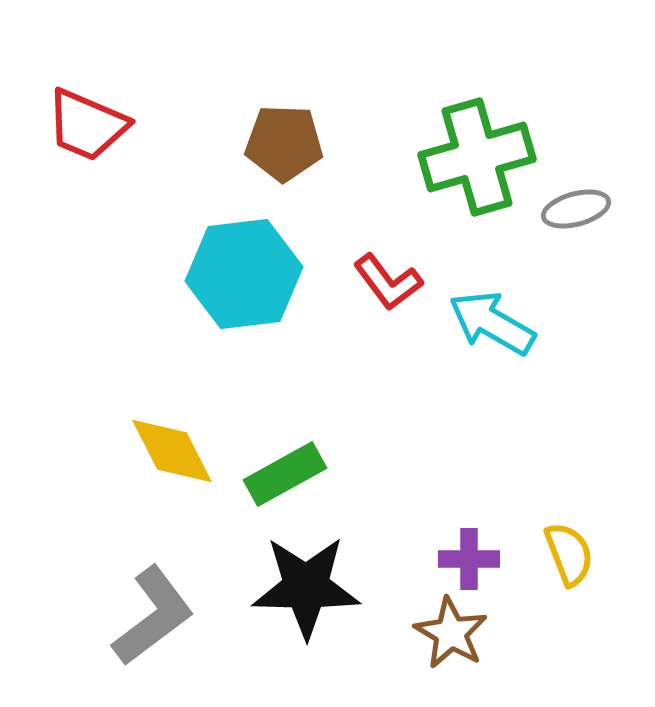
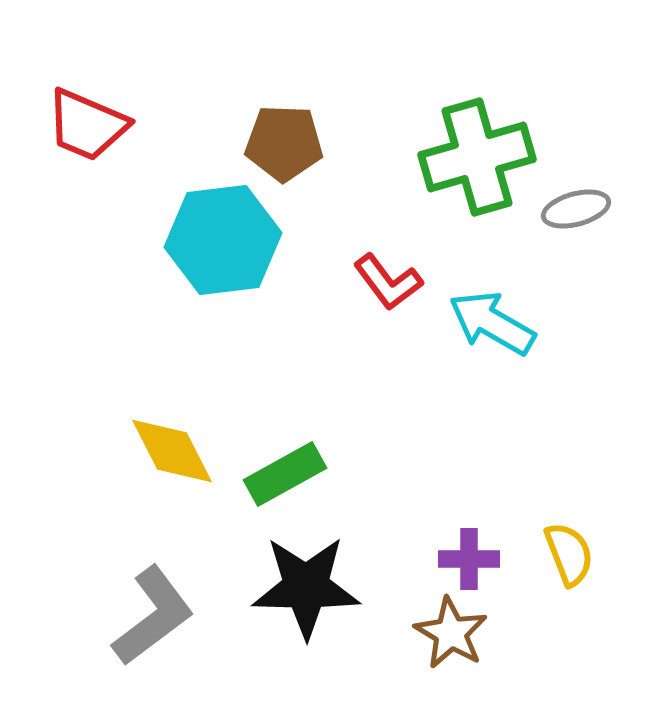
cyan hexagon: moved 21 px left, 34 px up
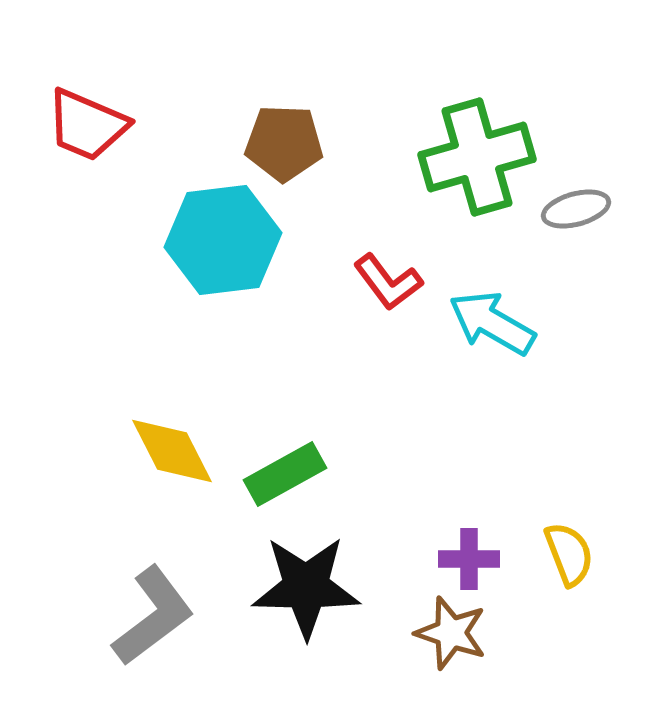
brown star: rotated 12 degrees counterclockwise
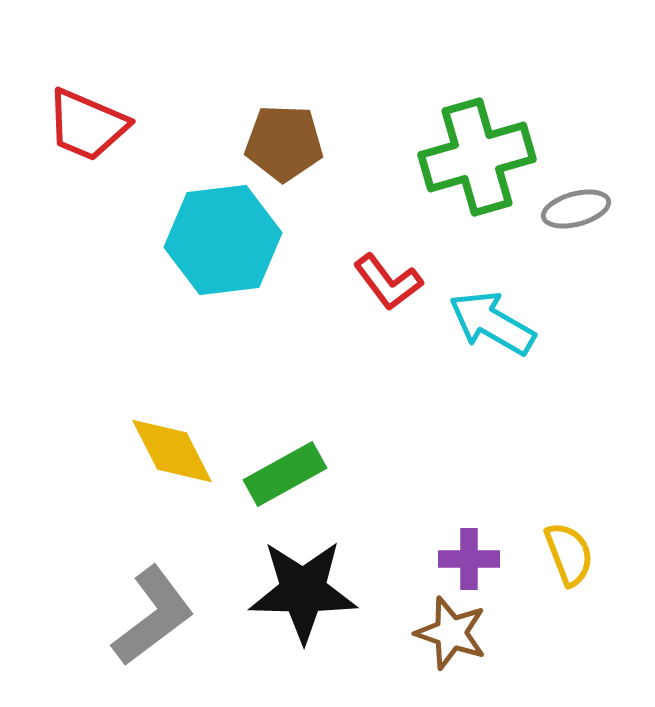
black star: moved 3 px left, 4 px down
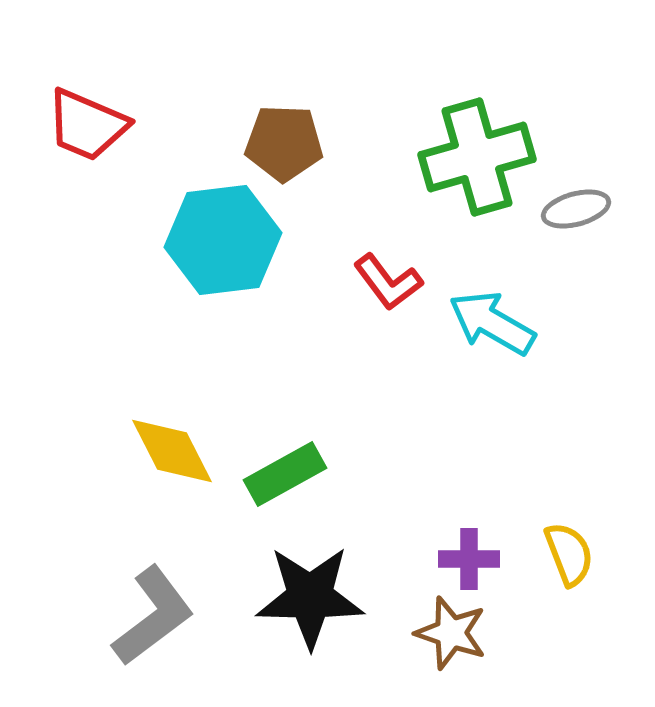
black star: moved 7 px right, 6 px down
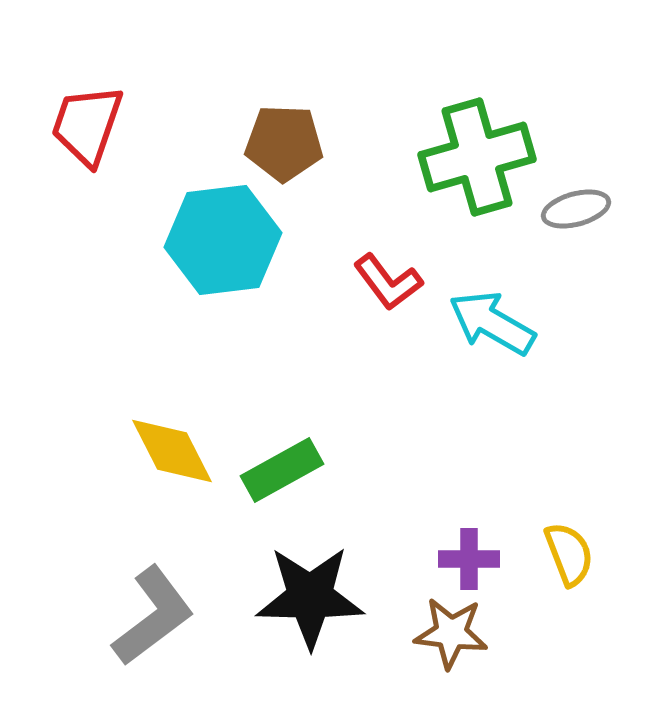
red trapezoid: rotated 86 degrees clockwise
green rectangle: moved 3 px left, 4 px up
brown star: rotated 12 degrees counterclockwise
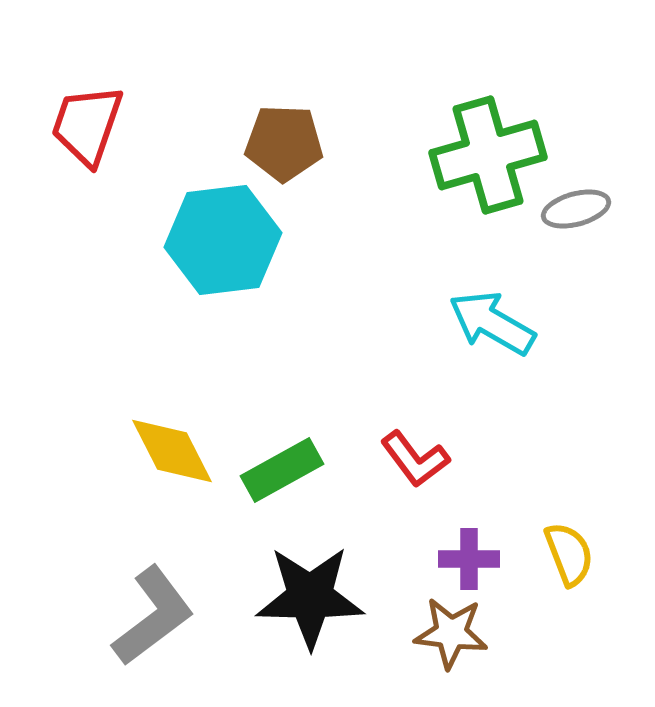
green cross: moved 11 px right, 2 px up
red L-shape: moved 27 px right, 177 px down
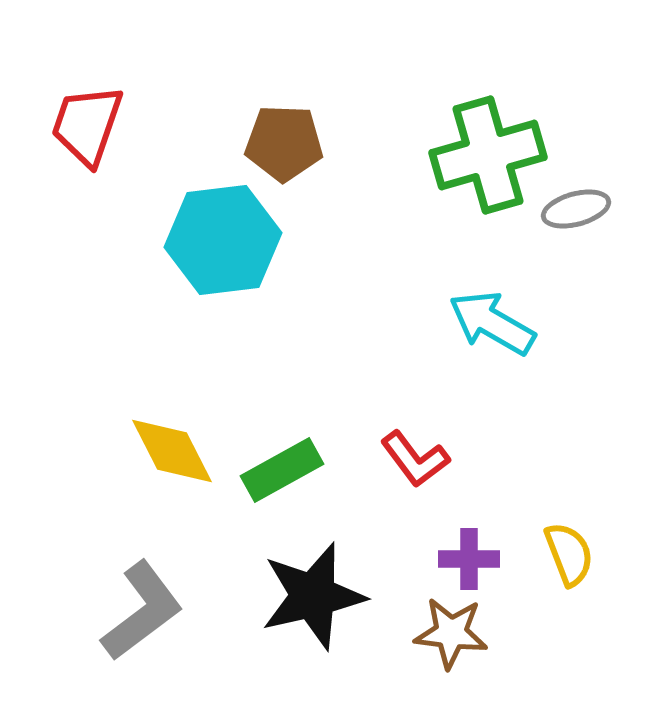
black star: moved 3 px right, 1 px up; rotated 14 degrees counterclockwise
gray L-shape: moved 11 px left, 5 px up
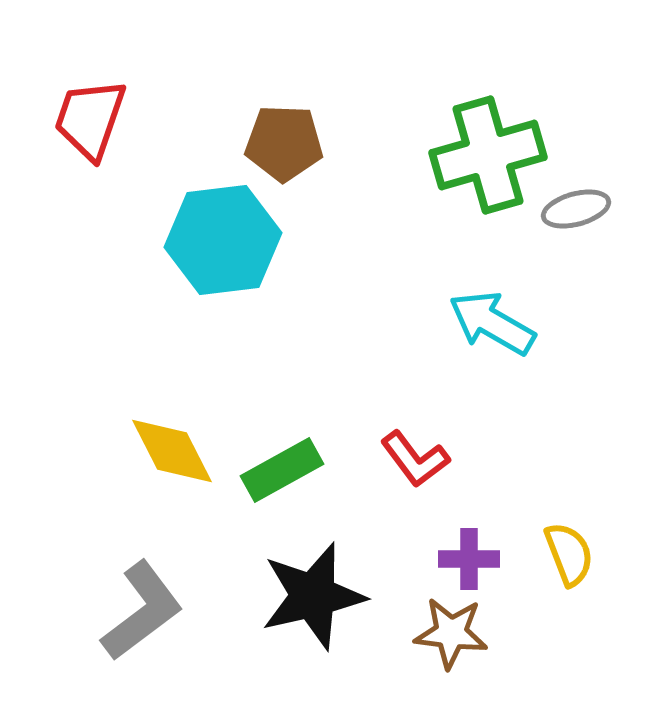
red trapezoid: moved 3 px right, 6 px up
